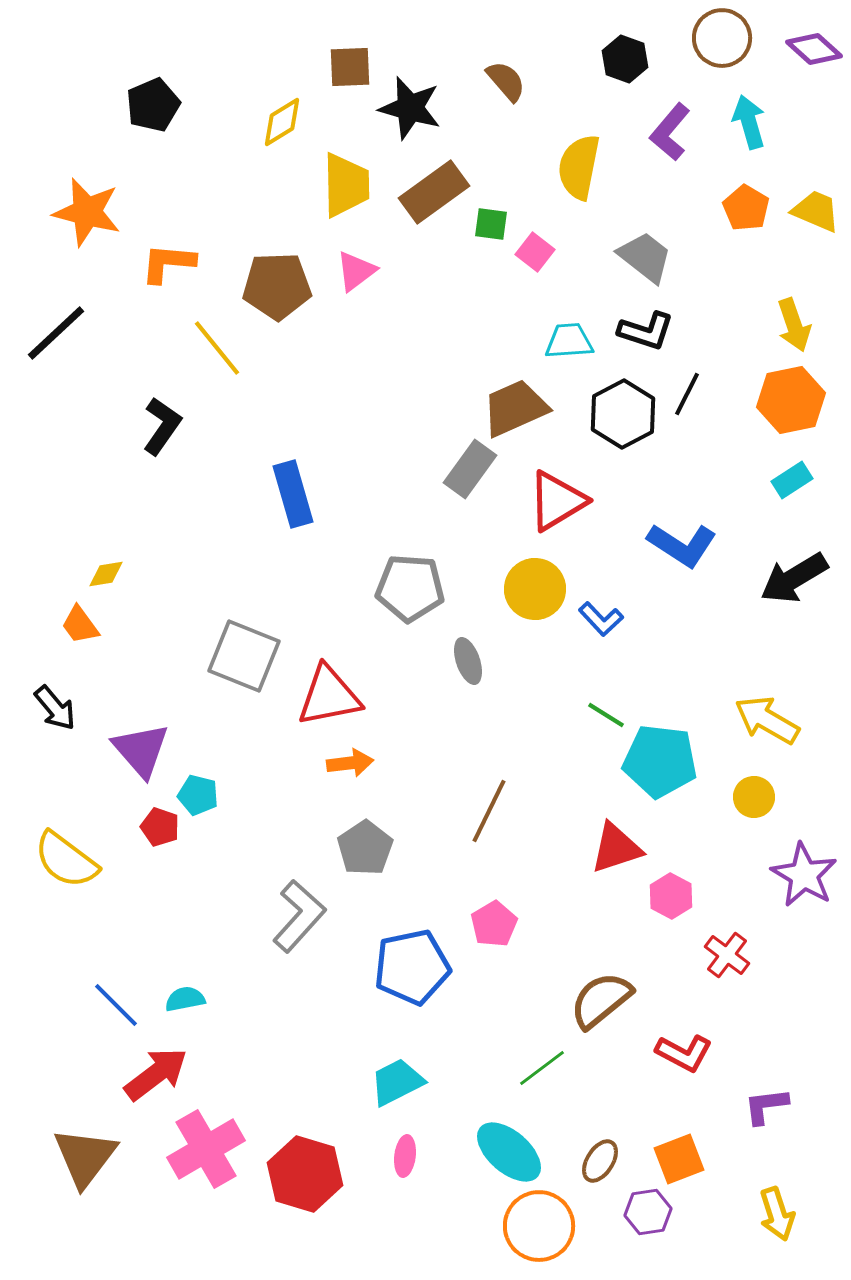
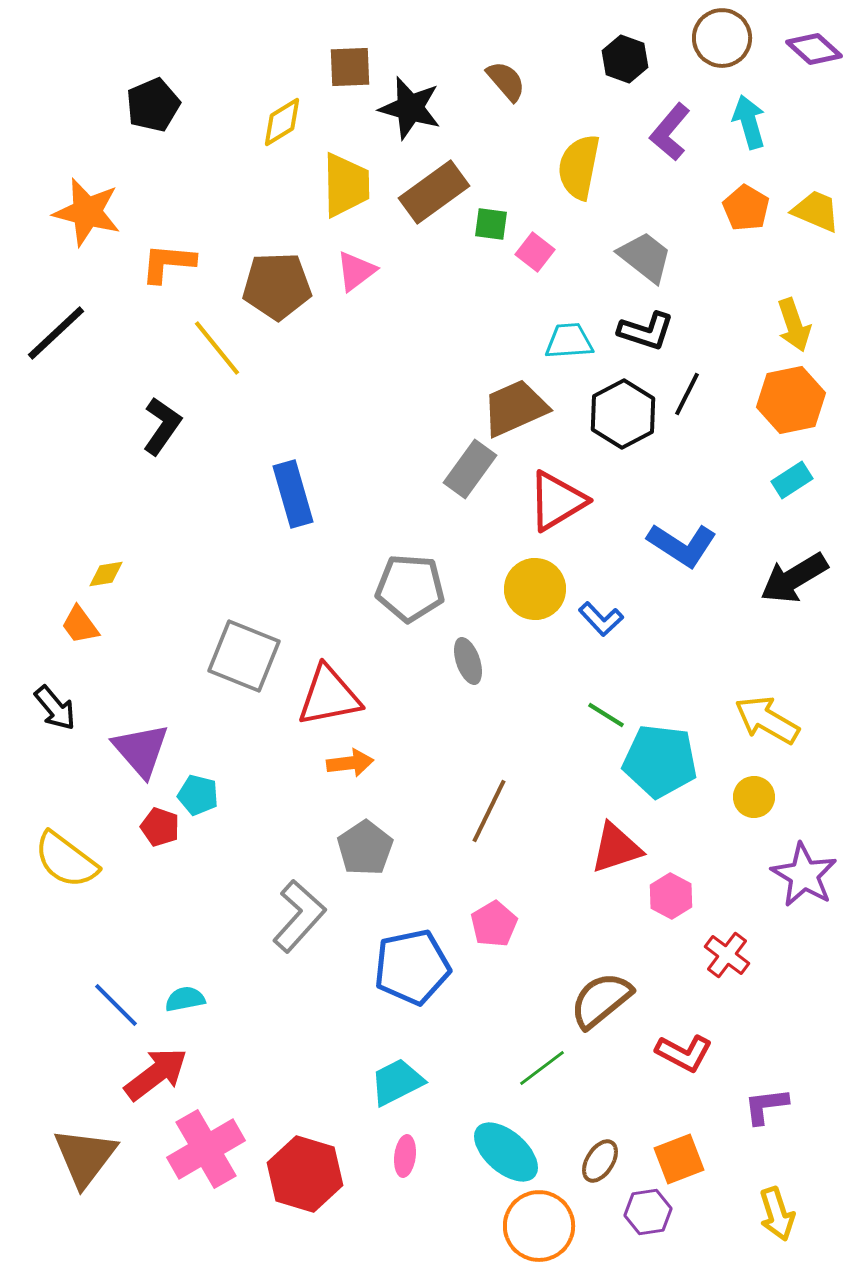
cyan ellipse at (509, 1152): moved 3 px left
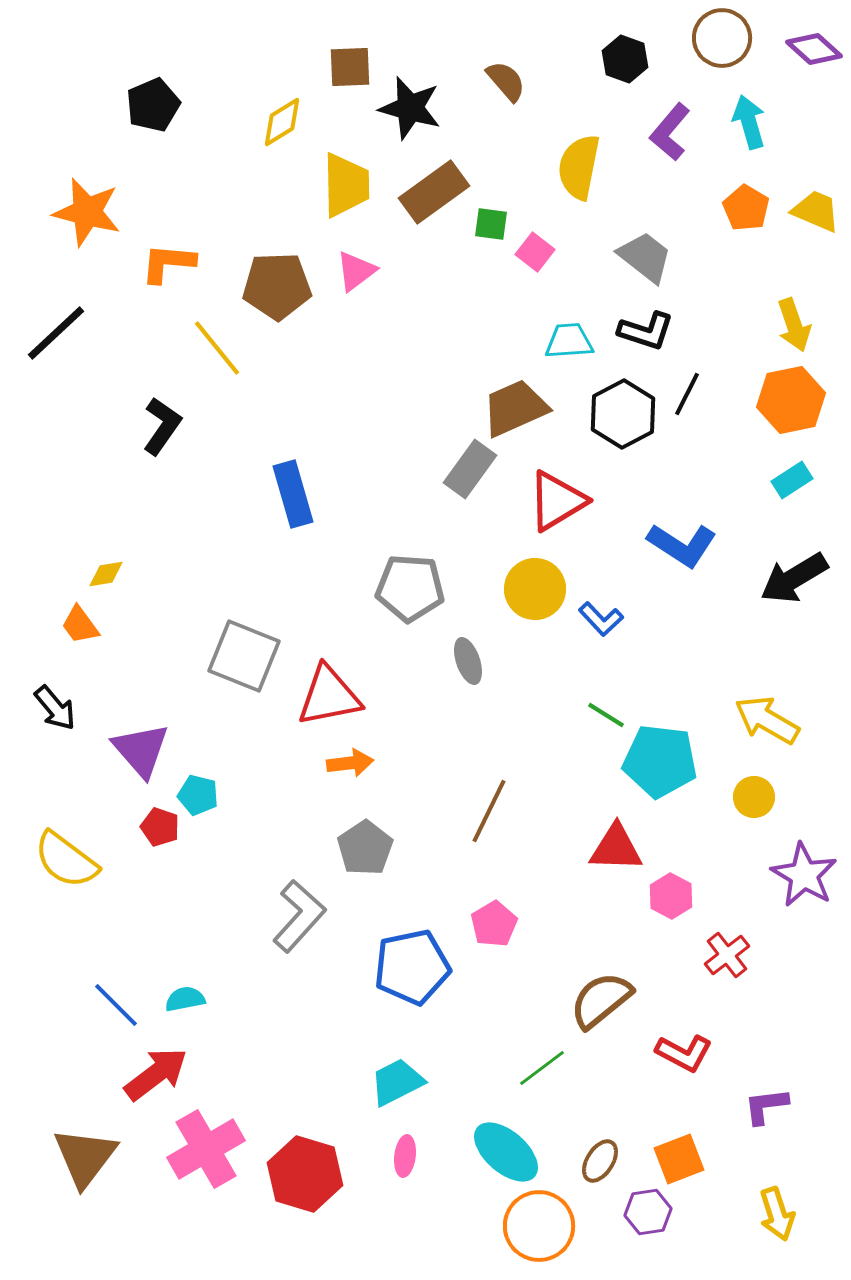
red triangle at (616, 848): rotated 20 degrees clockwise
red cross at (727, 955): rotated 15 degrees clockwise
